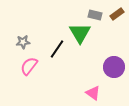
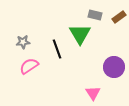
brown rectangle: moved 2 px right, 3 px down
green triangle: moved 1 px down
black line: rotated 54 degrees counterclockwise
pink semicircle: rotated 18 degrees clockwise
pink triangle: rotated 21 degrees clockwise
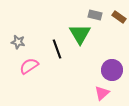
brown rectangle: rotated 72 degrees clockwise
gray star: moved 5 px left; rotated 16 degrees clockwise
purple circle: moved 2 px left, 3 px down
pink triangle: moved 9 px right; rotated 21 degrees clockwise
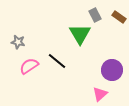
gray rectangle: rotated 48 degrees clockwise
black line: moved 12 px down; rotated 30 degrees counterclockwise
pink triangle: moved 2 px left, 1 px down
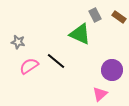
green triangle: rotated 35 degrees counterclockwise
black line: moved 1 px left
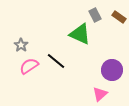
gray star: moved 3 px right, 3 px down; rotated 24 degrees clockwise
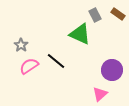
brown rectangle: moved 1 px left, 3 px up
